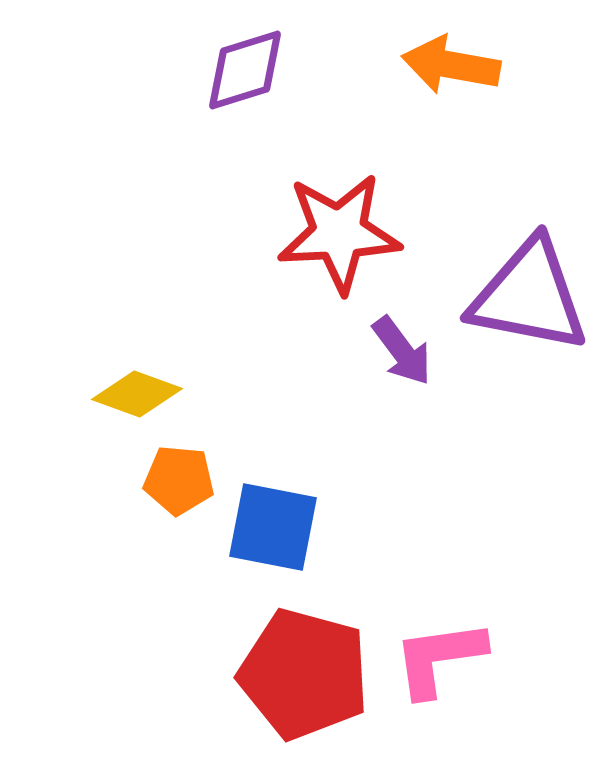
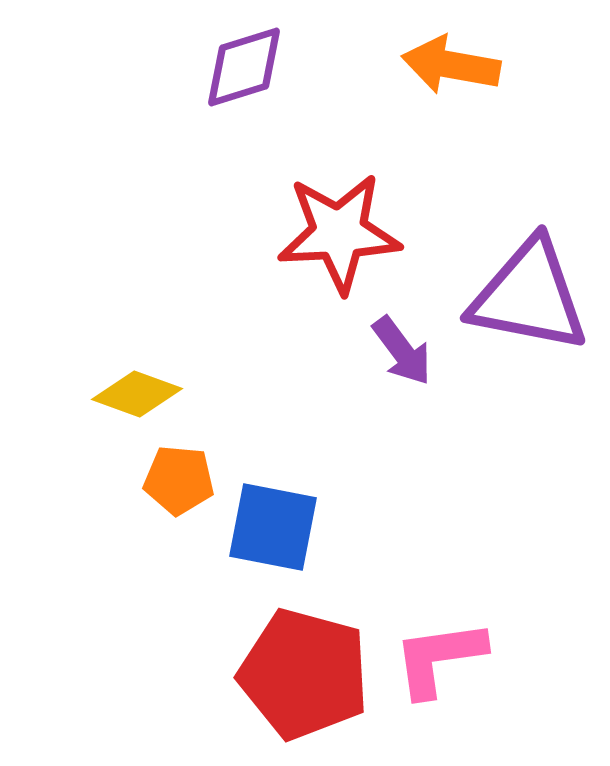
purple diamond: moved 1 px left, 3 px up
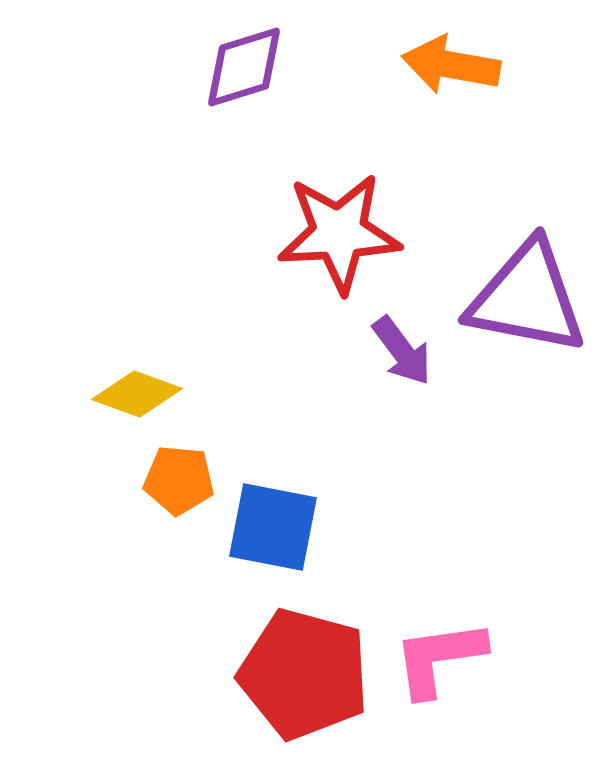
purple triangle: moved 2 px left, 2 px down
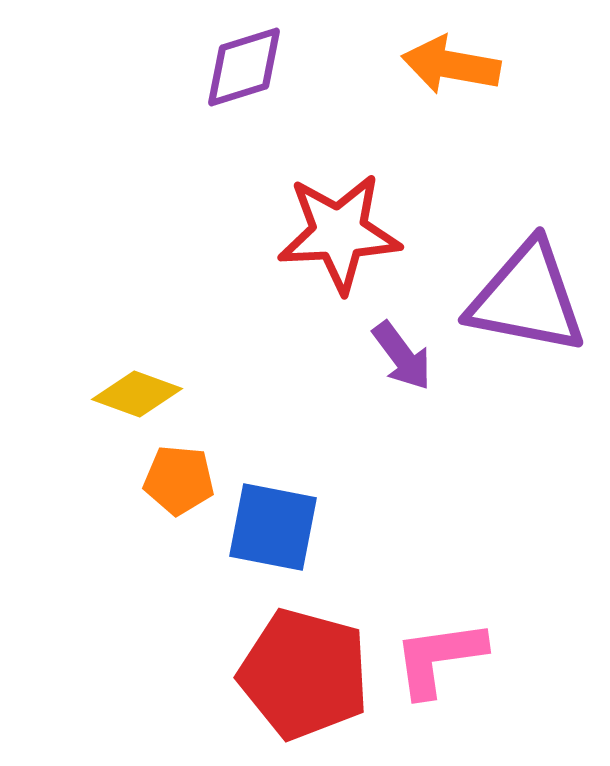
purple arrow: moved 5 px down
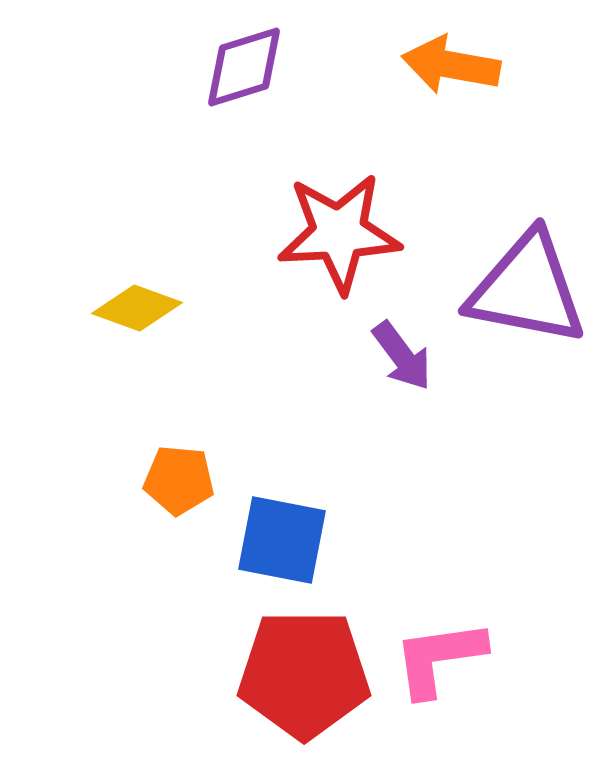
purple triangle: moved 9 px up
yellow diamond: moved 86 px up
blue square: moved 9 px right, 13 px down
red pentagon: rotated 15 degrees counterclockwise
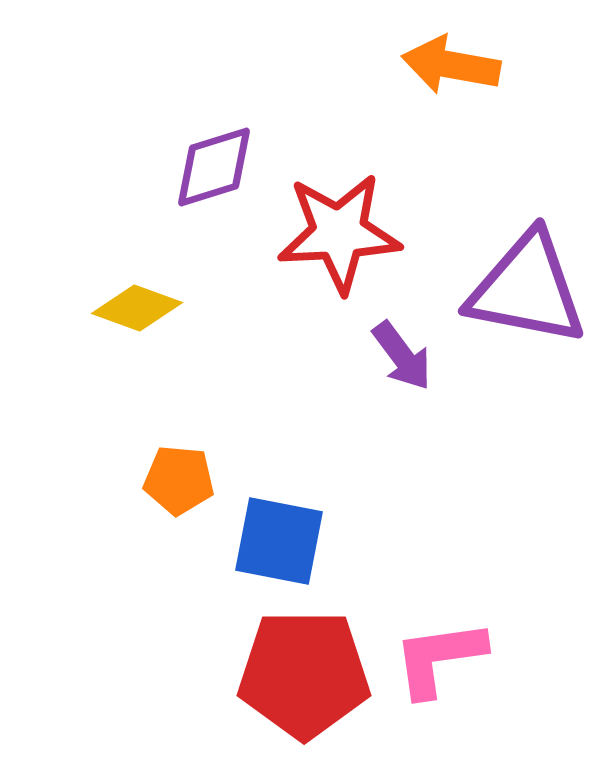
purple diamond: moved 30 px left, 100 px down
blue square: moved 3 px left, 1 px down
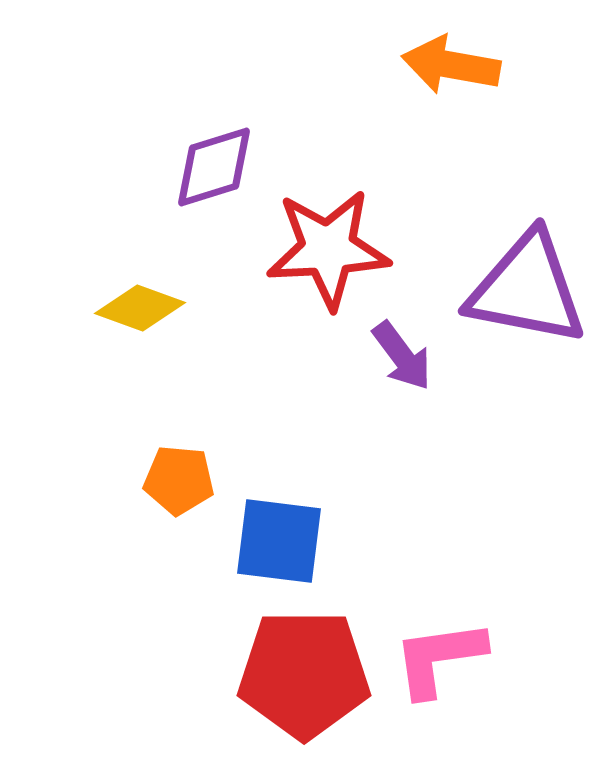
red star: moved 11 px left, 16 px down
yellow diamond: moved 3 px right
blue square: rotated 4 degrees counterclockwise
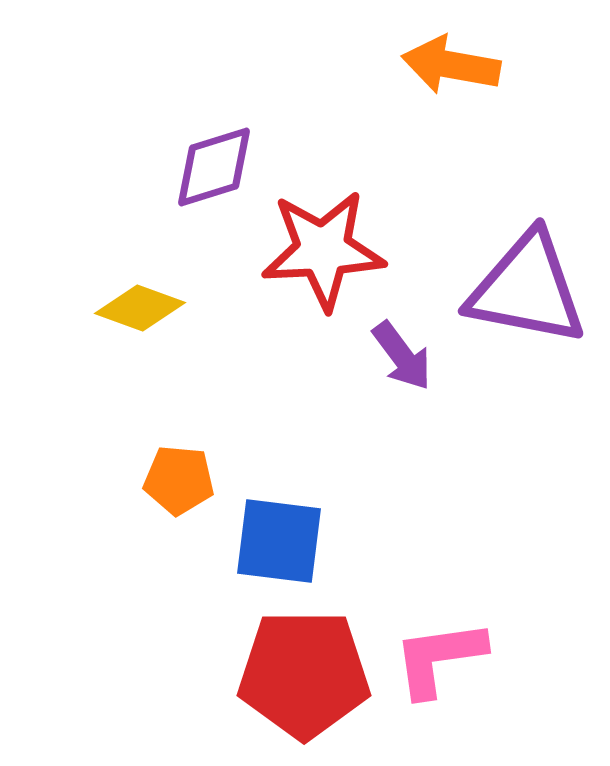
red star: moved 5 px left, 1 px down
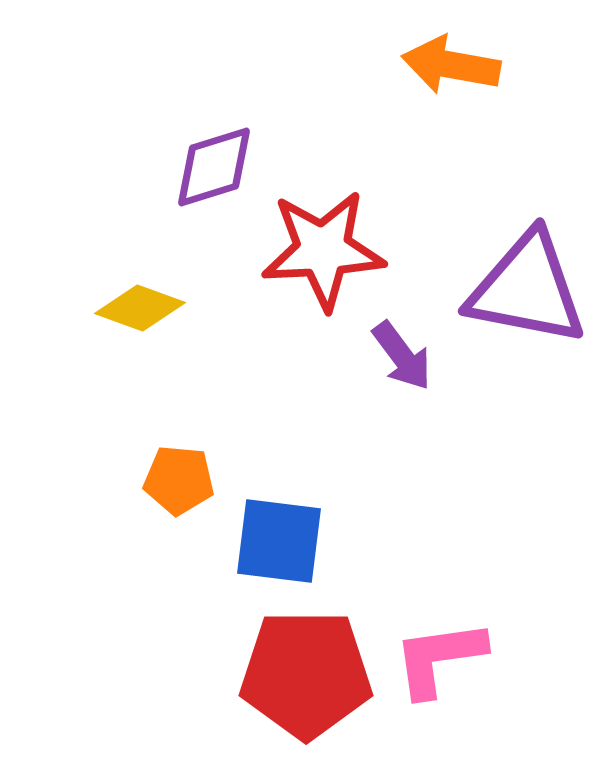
red pentagon: moved 2 px right
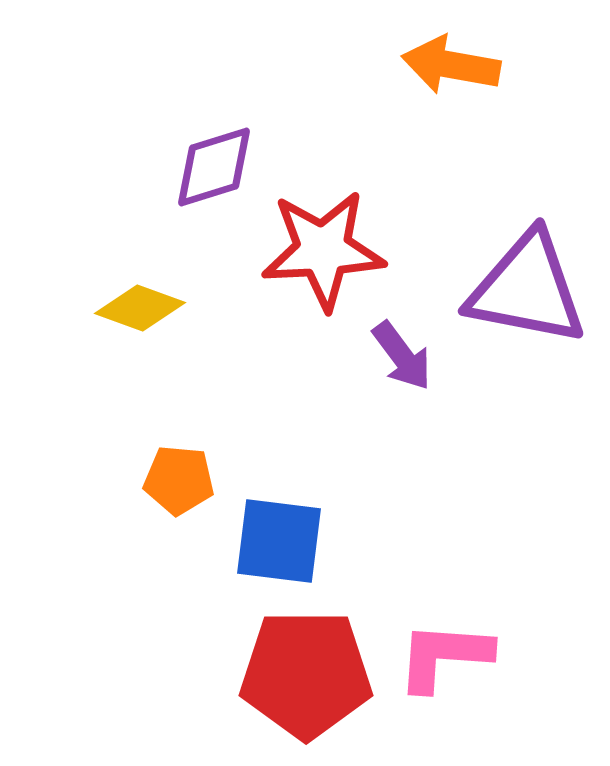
pink L-shape: moved 5 px right, 2 px up; rotated 12 degrees clockwise
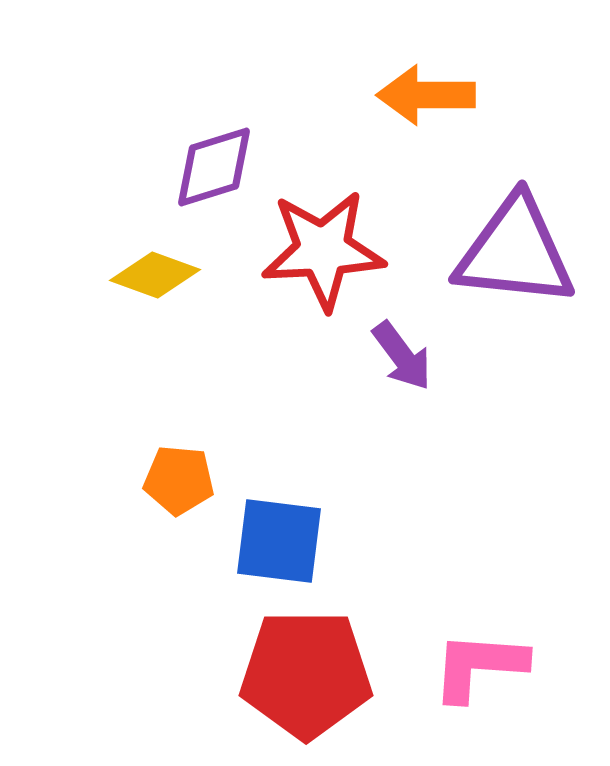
orange arrow: moved 25 px left, 30 px down; rotated 10 degrees counterclockwise
purple triangle: moved 12 px left, 37 px up; rotated 5 degrees counterclockwise
yellow diamond: moved 15 px right, 33 px up
pink L-shape: moved 35 px right, 10 px down
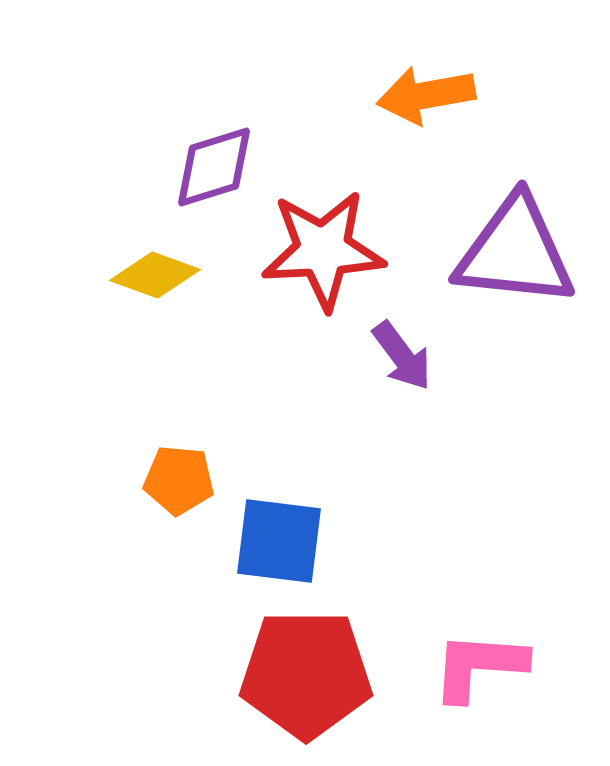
orange arrow: rotated 10 degrees counterclockwise
